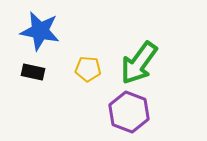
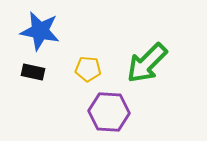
green arrow: moved 8 px right; rotated 9 degrees clockwise
purple hexagon: moved 20 px left; rotated 18 degrees counterclockwise
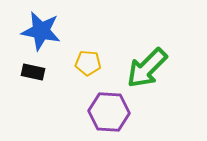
blue star: moved 1 px right
green arrow: moved 5 px down
yellow pentagon: moved 6 px up
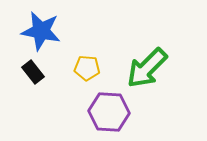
yellow pentagon: moved 1 px left, 5 px down
black rectangle: rotated 40 degrees clockwise
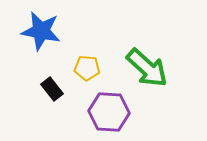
green arrow: rotated 93 degrees counterclockwise
black rectangle: moved 19 px right, 17 px down
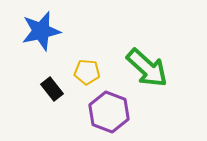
blue star: rotated 24 degrees counterclockwise
yellow pentagon: moved 4 px down
purple hexagon: rotated 18 degrees clockwise
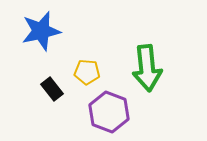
green arrow: rotated 42 degrees clockwise
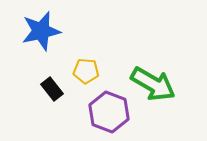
green arrow: moved 6 px right, 16 px down; rotated 54 degrees counterclockwise
yellow pentagon: moved 1 px left, 1 px up
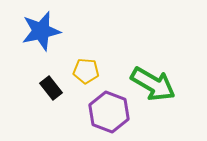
black rectangle: moved 1 px left, 1 px up
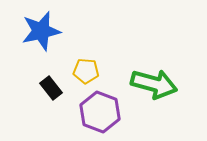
green arrow: moved 1 px right; rotated 15 degrees counterclockwise
purple hexagon: moved 9 px left
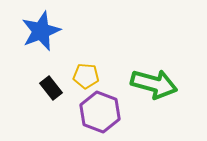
blue star: rotated 9 degrees counterclockwise
yellow pentagon: moved 5 px down
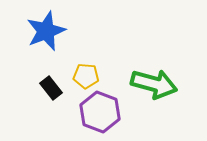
blue star: moved 5 px right
